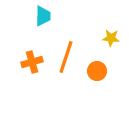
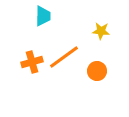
yellow star: moved 10 px left, 7 px up
orange line: moved 2 px left; rotated 36 degrees clockwise
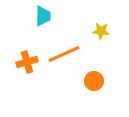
orange line: moved 3 px up; rotated 12 degrees clockwise
orange cross: moved 5 px left
orange circle: moved 3 px left, 10 px down
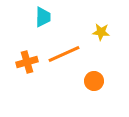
cyan trapezoid: moved 1 px down
yellow star: moved 1 px down
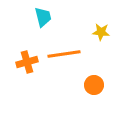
cyan trapezoid: rotated 15 degrees counterclockwise
orange line: rotated 16 degrees clockwise
orange circle: moved 4 px down
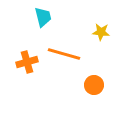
orange line: rotated 24 degrees clockwise
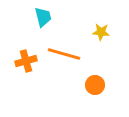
orange cross: moved 1 px left, 1 px up
orange circle: moved 1 px right
